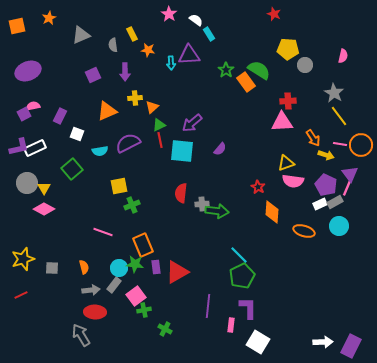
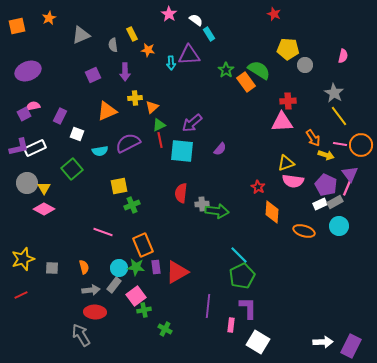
green star at (135, 264): moved 1 px right, 3 px down
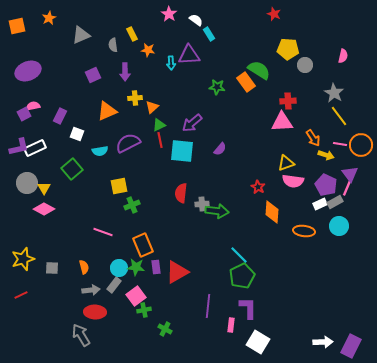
green star at (226, 70): moved 9 px left, 17 px down; rotated 28 degrees counterclockwise
orange ellipse at (304, 231): rotated 10 degrees counterclockwise
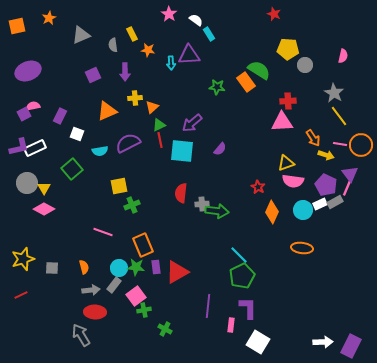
orange diamond at (272, 212): rotated 20 degrees clockwise
cyan circle at (339, 226): moved 36 px left, 16 px up
orange ellipse at (304, 231): moved 2 px left, 17 px down
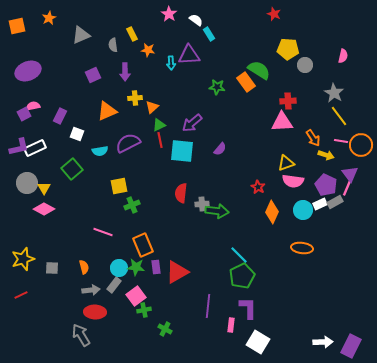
pink line at (340, 144): moved 1 px right, 3 px up
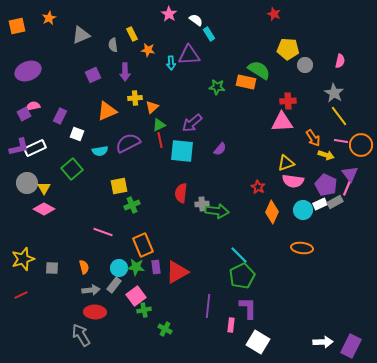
pink semicircle at (343, 56): moved 3 px left, 5 px down
orange rectangle at (246, 82): rotated 42 degrees counterclockwise
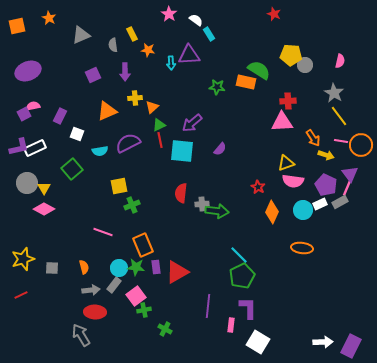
orange star at (49, 18): rotated 16 degrees counterclockwise
yellow pentagon at (288, 49): moved 3 px right, 6 px down
gray rectangle at (335, 202): moved 5 px right
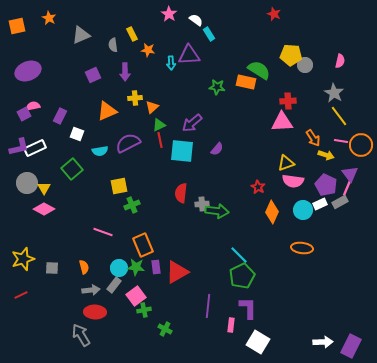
purple semicircle at (220, 149): moved 3 px left
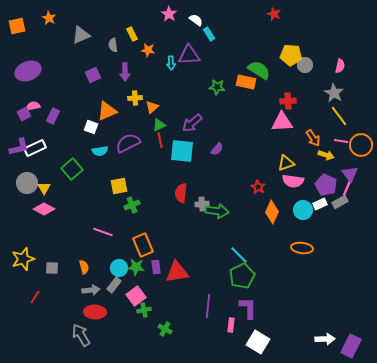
pink semicircle at (340, 61): moved 5 px down
purple rectangle at (60, 116): moved 7 px left
white square at (77, 134): moved 14 px right, 7 px up
red triangle at (177, 272): rotated 20 degrees clockwise
red line at (21, 295): moved 14 px right, 2 px down; rotated 32 degrees counterclockwise
white arrow at (323, 342): moved 2 px right, 3 px up
